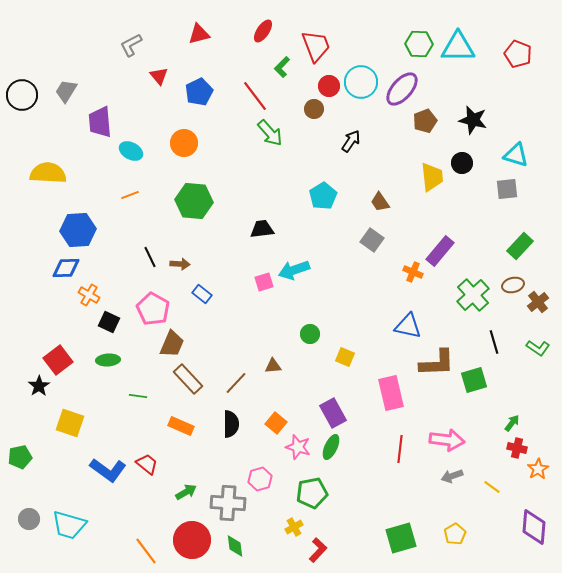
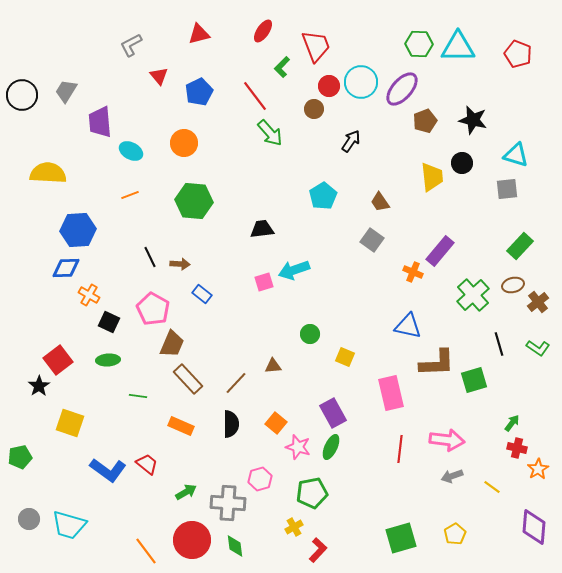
black line at (494, 342): moved 5 px right, 2 px down
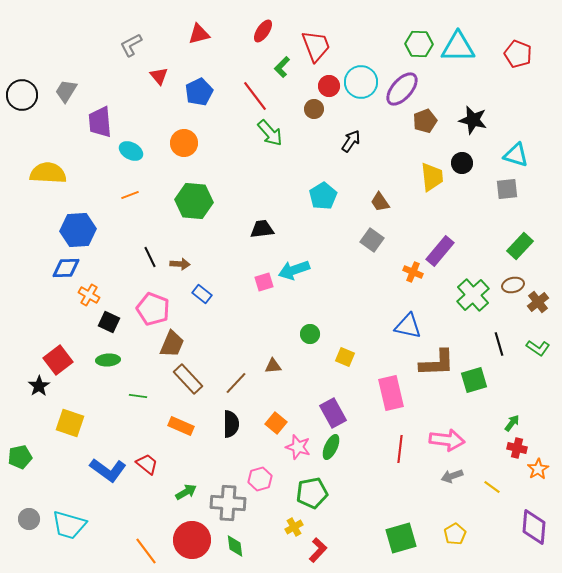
pink pentagon at (153, 309): rotated 8 degrees counterclockwise
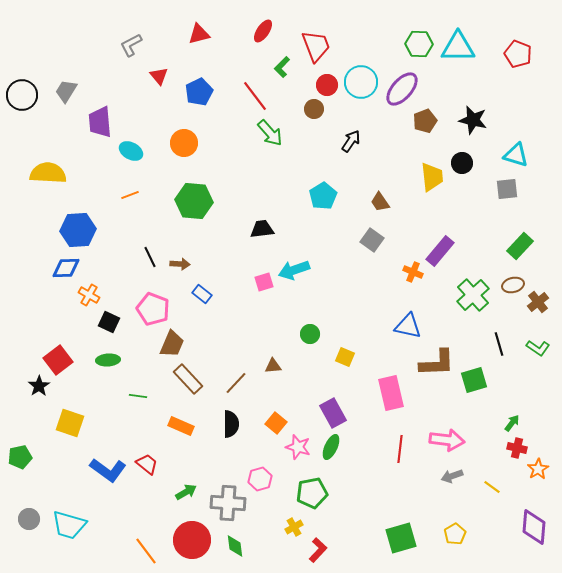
red circle at (329, 86): moved 2 px left, 1 px up
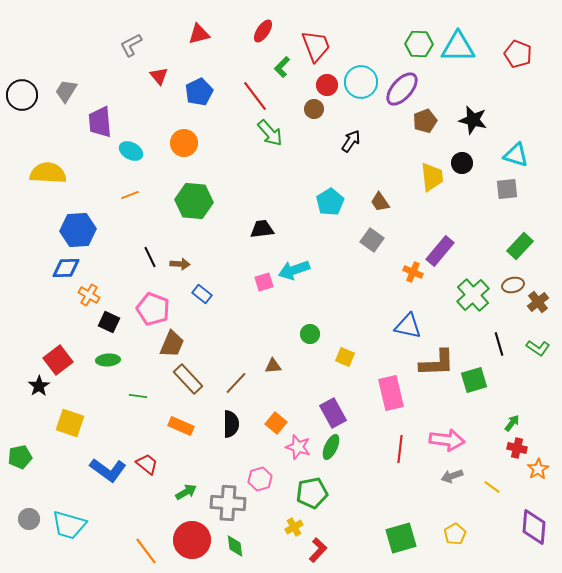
cyan pentagon at (323, 196): moved 7 px right, 6 px down
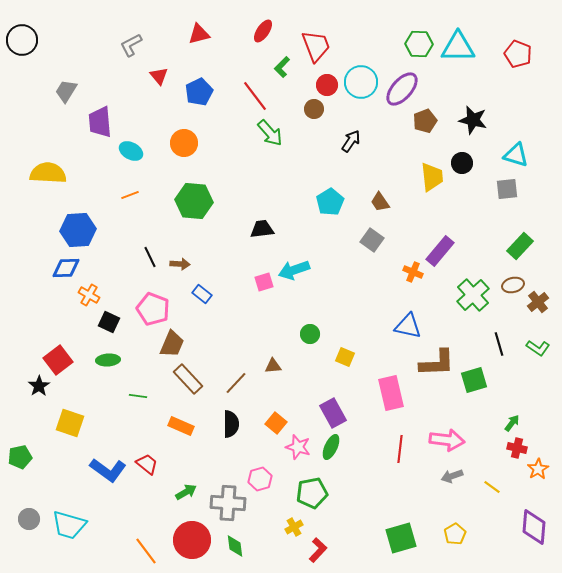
black circle at (22, 95): moved 55 px up
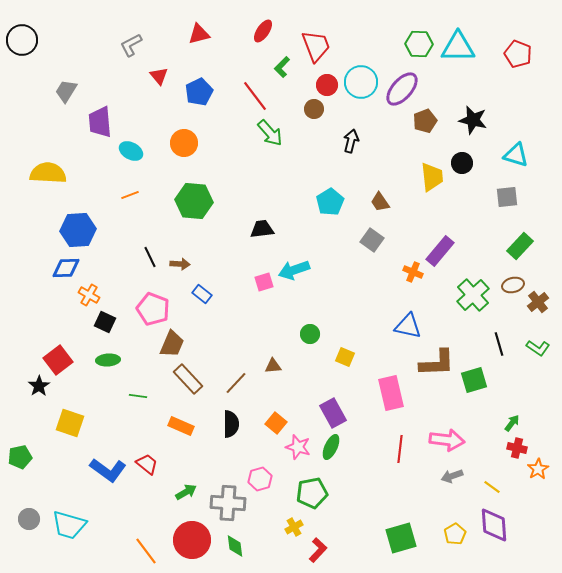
black arrow at (351, 141): rotated 20 degrees counterclockwise
gray square at (507, 189): moved 8 px down
black square at (109, 322): moved 4 px left
purple diamond at (534, 527): moved 40 px left, 2 px up; rotated 9 degrees counterclockwise
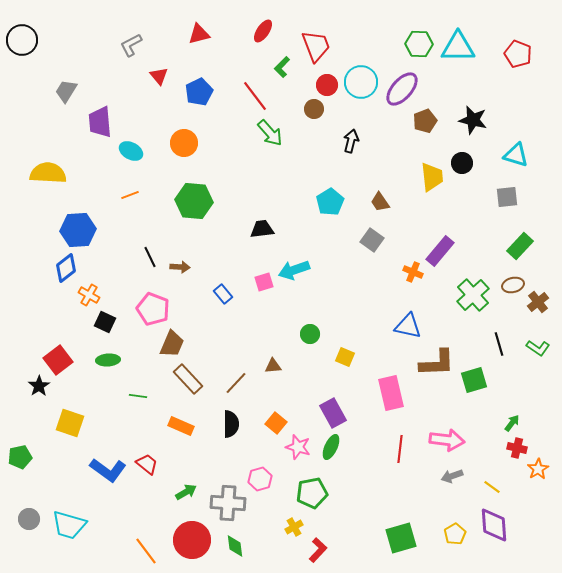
brown arrow at (180, 264): moved 3 px down
blue diamond at (66, 268): rotated 36 degrees counterclockwise
blue rectangle at (202, 294): moved 21 px right; rotated 12 degrees clockwise
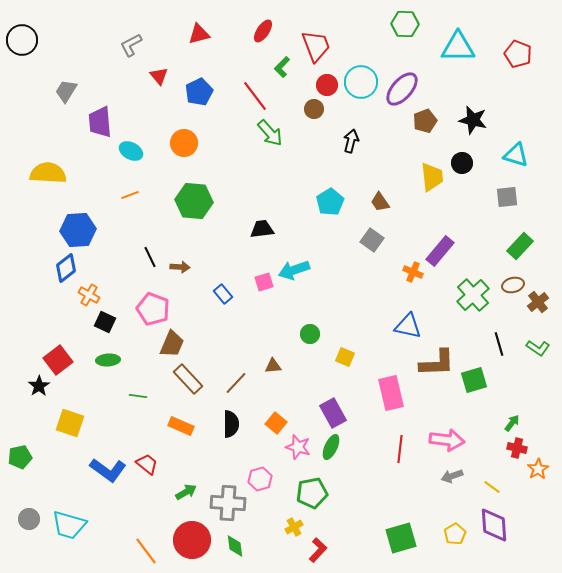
green hexagon at (419, 44): moved 14 px left, 20 px up
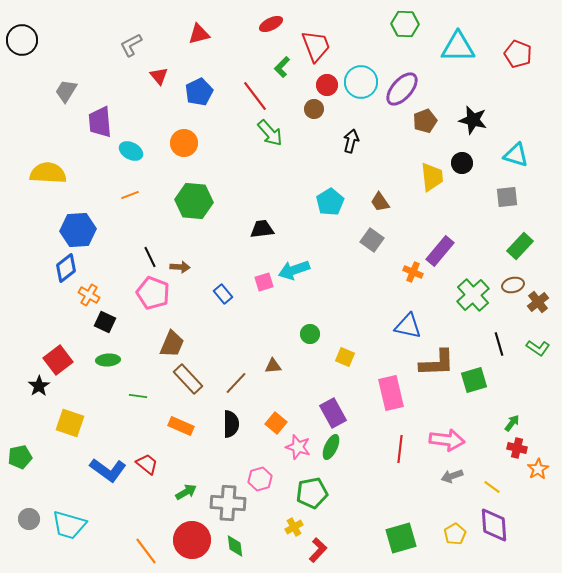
red ellipse at (263, 31): moved 8 px right, 7 px up; rotated 30 degrees clockwise
pink pentagon at (153, 309): moved 16 px up
